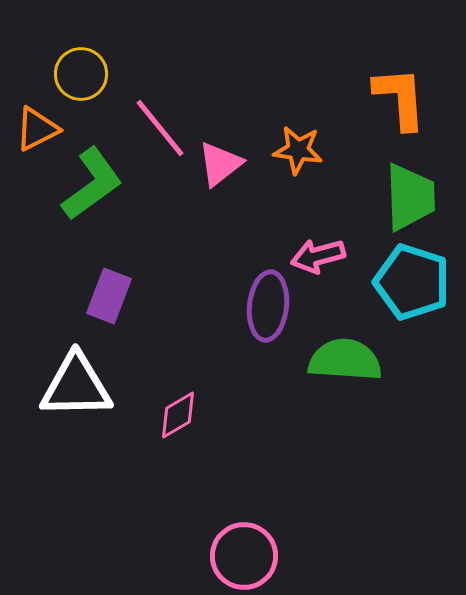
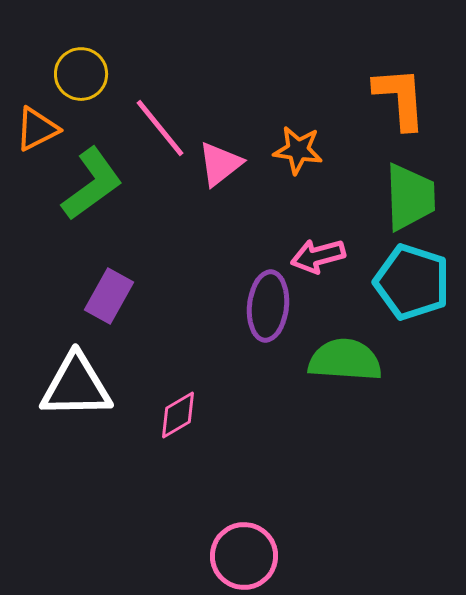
purple rectangle: rotated 8 degrees clockwise
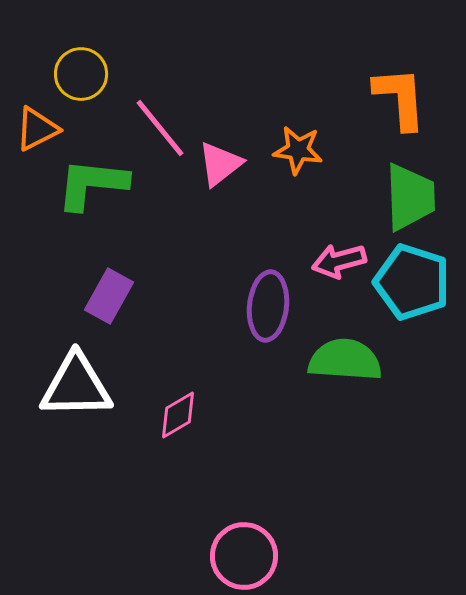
green L-shape: rotated 138 degrees counterclockwise
pink arrow: moved 21 px right, 5 px down
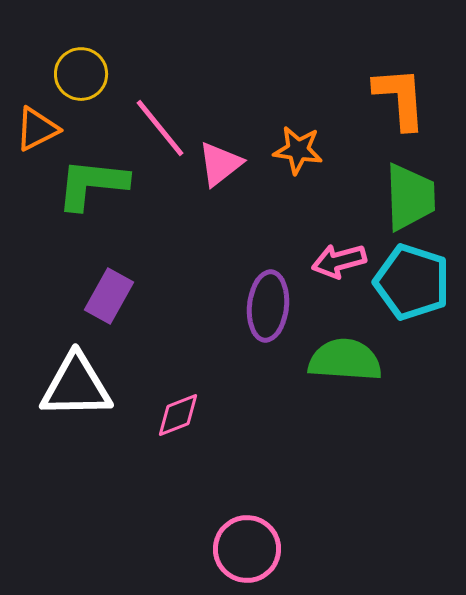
pink diamond: rotated 9 degrees clockwise
pink circle: moved 3 px right, 7 px up
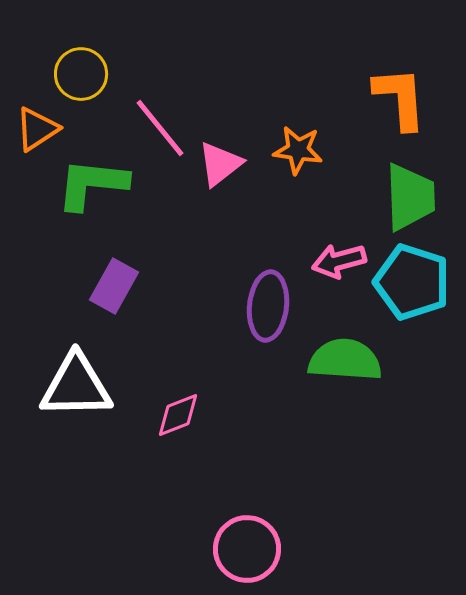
orange triangle: rotated 6 degrees counterclockwise
purple rectangle: moved 5 px right, 10 px up
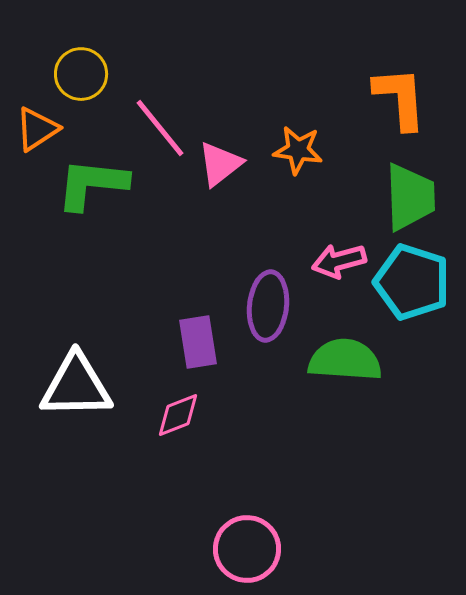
purple rectangle: moved 84 px right, 56 px down; rotated 38 degrees counterclockwise
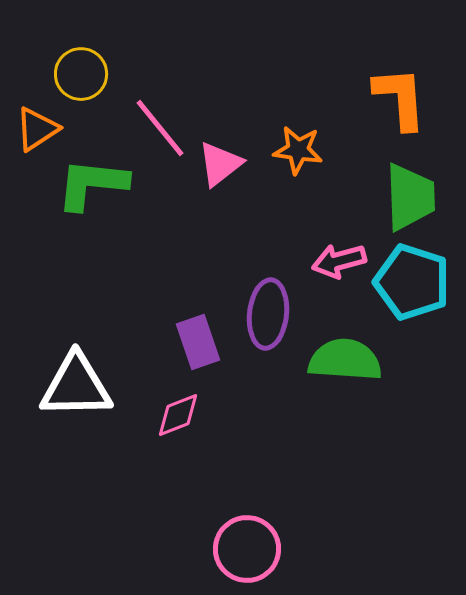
purple ellipse: moved 8 px down
purple rectangle: rotated 10 degrees counterclockwise
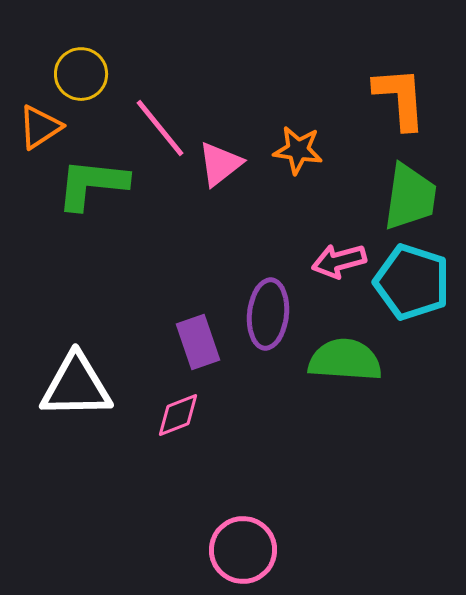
orange triangle: moved 3 px right, 2 px up
green trapezoid: rotated 10 degrees clockwise
pink circle: moved 4 px left, 1 px down
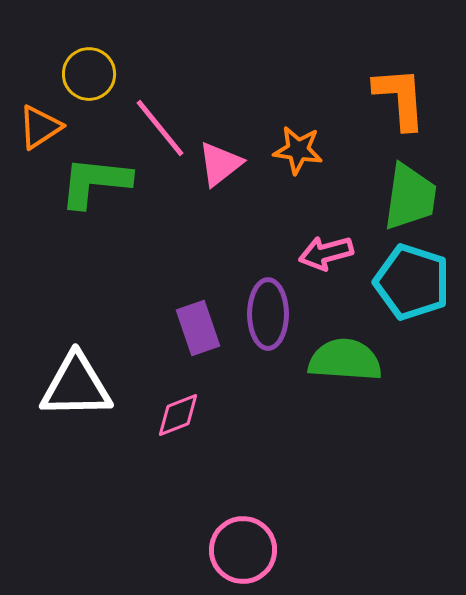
yellow circle: moved 8 px right
green L-shape: moved 3 px right, 2 px up
pink arrow: moved 13 px left, 8 px up
purple ellipse: rotated 6 degrees counterclockwise
purple rectangle: moved 14 px up
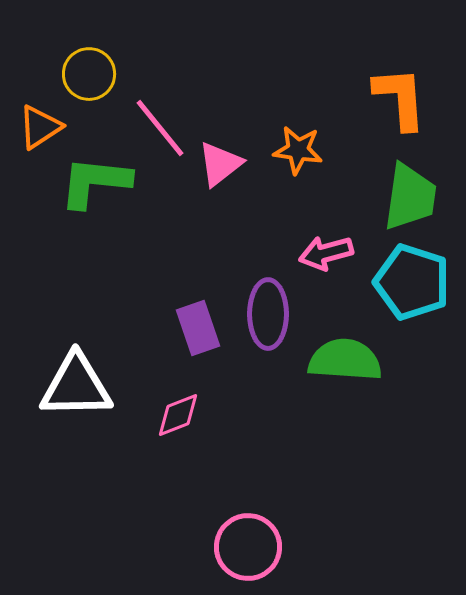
pink circle: moved 5 px right, 3 px up
